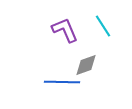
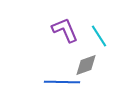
cyan line: moved 4 px left, 10 px down
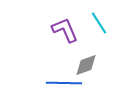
cyan line: moved 13 px up
blue line: moved 2 px right, 1 px down
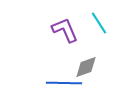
gray diamond: moved 2 px down
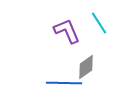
purple L-shape: moved 2 px right, 1 px down
gray diamond: rotated 15 degrees counterclockwise
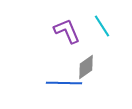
cyan line: moved 3 px right, 3 px down
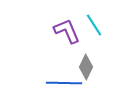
cyan line: moved 8 px left, 1 px up
gray diamond: rotated 30 degrees counterclockwise
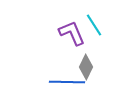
purple L-shape: moved 5 px right, 2 px down
blue line: moved 3 px right, 1 px up
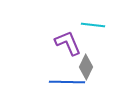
cyan line: moved 1 px left; rotated 50 degrees counterclockwise
purple L-shape: moved 4 px left, 10 px down
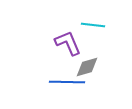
gray diamond: moved 1 px right; rotated 50 degrees clockwise
